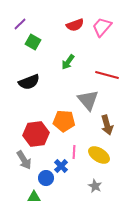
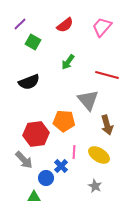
red semicircle: moved 10 px left; rotated 18 degrees counterclockwise
gray arrow: rotated 12 degrees counterclockwise
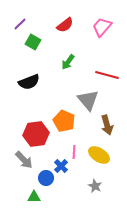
orange pentagon: rotated 20 degrees clockwise
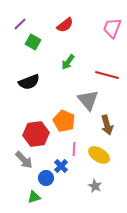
pink trapezoid: moved 10 px right, 1 px down; rotated 20 degrees counterclockwise
pink line: moved 3 px up
green triangle: rotated 16 degrees counterclockwise
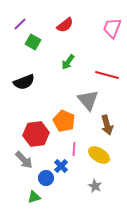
black semicircle: moved 5 px left
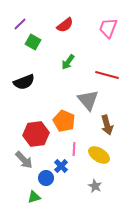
pink trapezoid: moved 4 px left
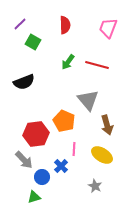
red semicircle: rotated 54 degrees counterclockwise
red line: moved 10 px left, 10 px up
yellow ellipse: moved 3 px right
blue circle: moved 4 px left, 1 px up
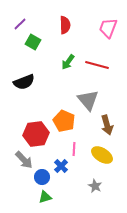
green triangle: moved 11 px right
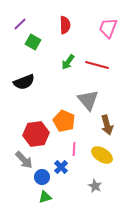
blue cross: moved 1 px down
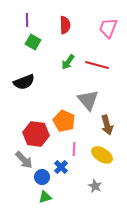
purple line: moved 7 px right, 4 px up; rotated 48 degrees counterclockwise
red hexagon: rotated 15 degrees clockwise
